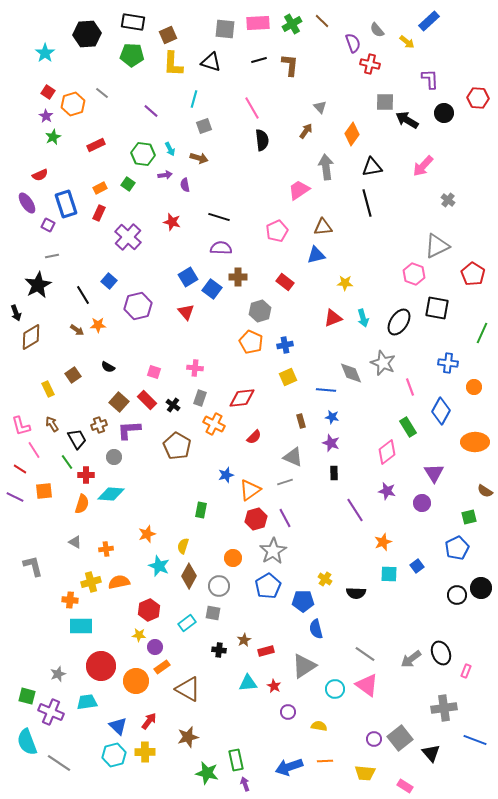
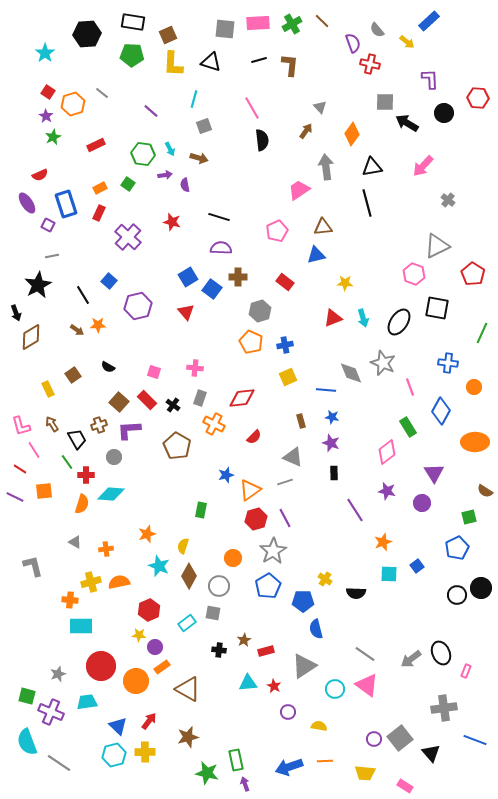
black arrow at (407, 120): moved 3 px down
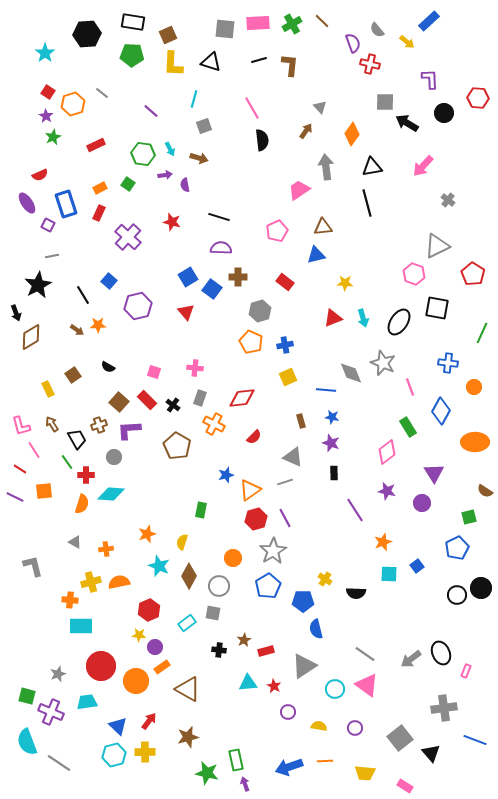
yellow semicircle at (183, 546): moved 1 px left, 4 px up
purple circle at (374, 739): moved 19 px left, 11 px up
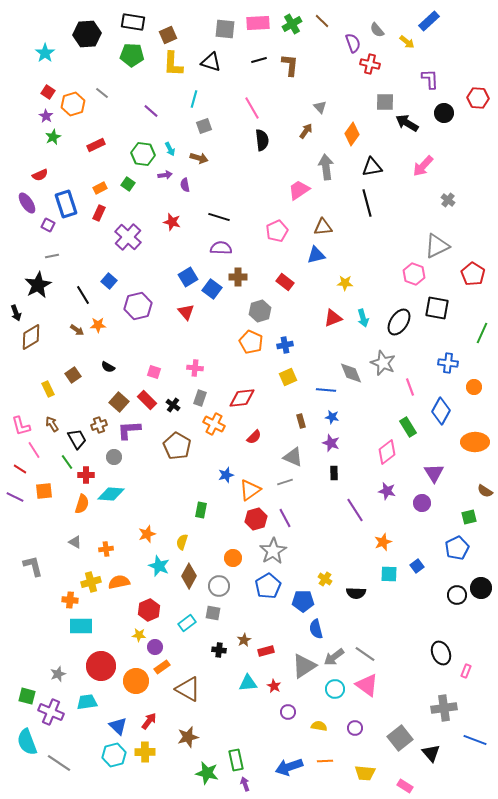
gray arrow at (411, 659): moved 77 px left, 2 px up
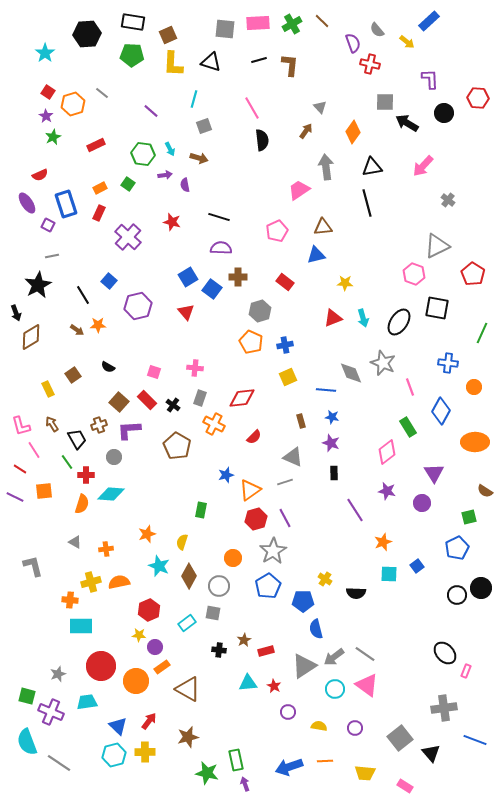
orange diamond at (352, 134): moved 1 px right, 2 px up
black ellipse at (441, 653): moved 4 px right; rotated 20 degrees counterclockwise
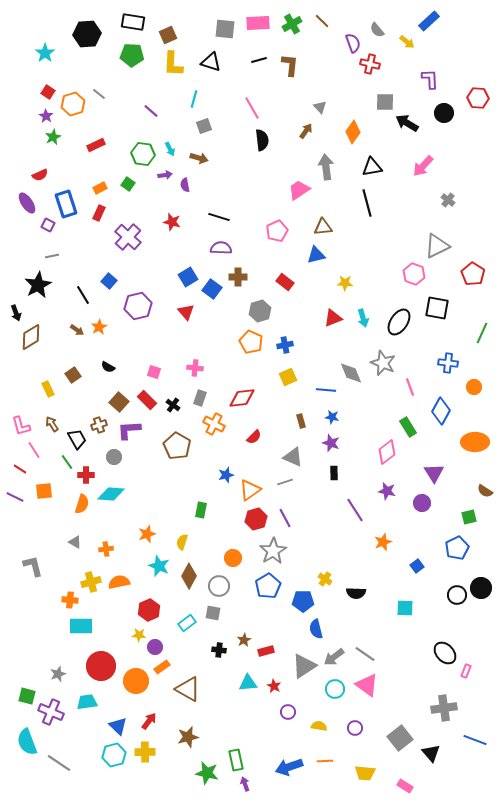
gray line at (102, 93): moved 3 px left, 1 px down
orange star at (98, 325): moved 1 px right, 2 px down; rotated 28 degrees counterclockwise
cyan square at (389, 574): moved 16 px right, 34 px down
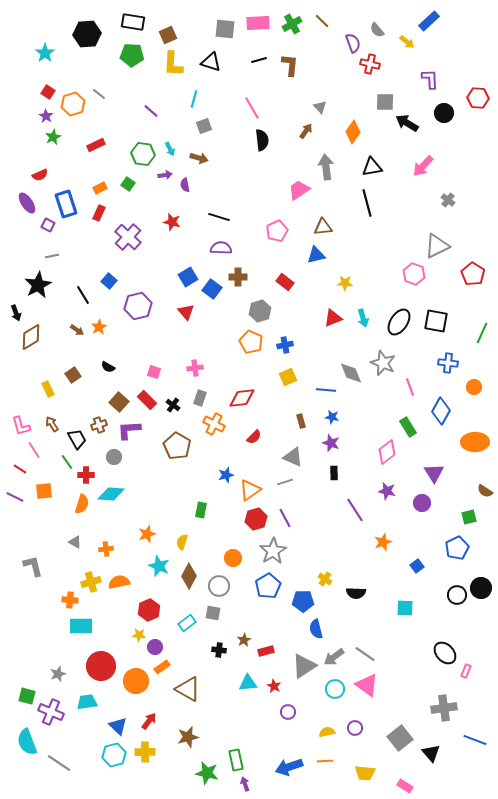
black square at (437, 308): moved 1 px left, 13 px down
pink cross at (195, 368): rotated 14 degrees counterclockwise
yellow semicircle at (319, 726): moved 8 px right, 6 px down; rotated 21 degrees counterclockwise
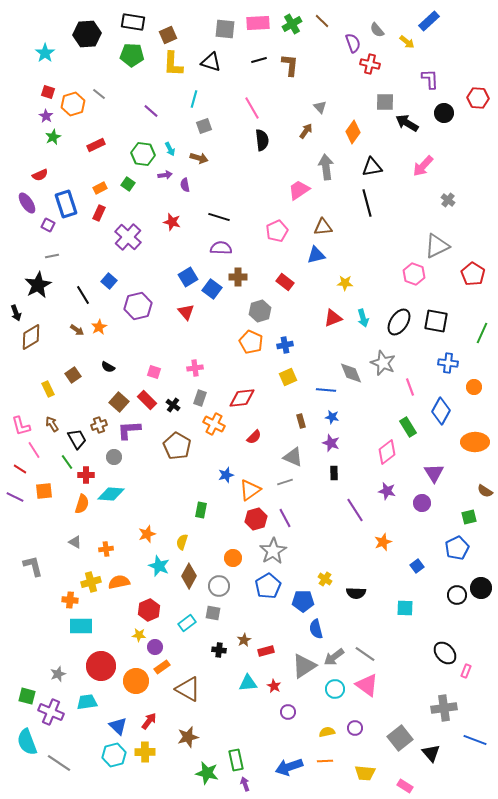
red square at (48, 92): rotated 16 degrees counterclockwise
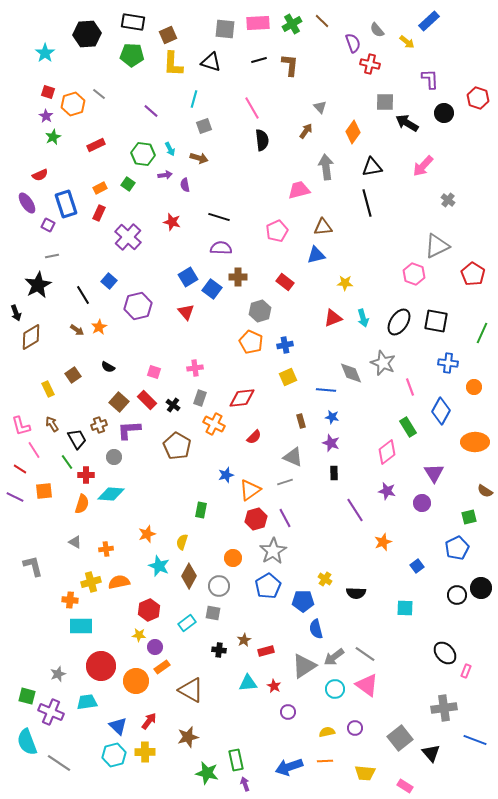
red hexagon at (478, 98): rotated 15 degrees clockwise
pink trapezoid at (299, 190): rotated 20 degrees clockwise
brown triangle at (188, 689): moved 3 px right, 1 px down
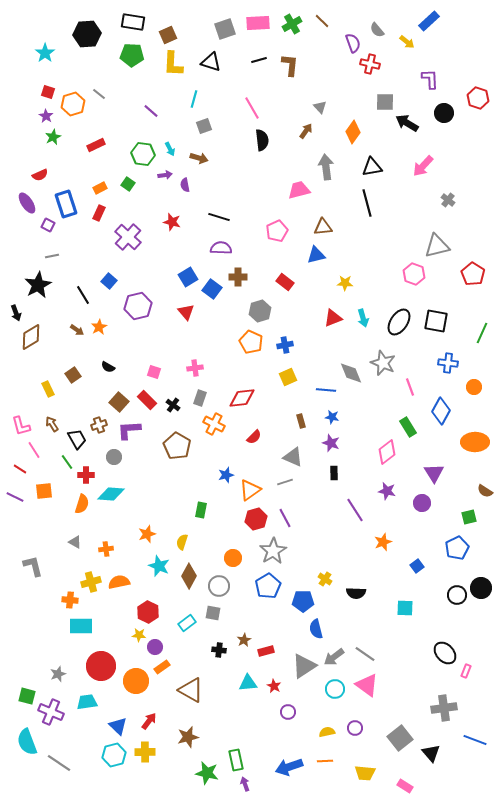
gray square at (225, 29): rotated 25 degrees counterclockwise
gray triangle at (437, 246): rotated 12 degrees clockwise
red hexagon at (149, 610): moved 1 px left, 2 px down; rotated 10 degrees counterclockwise
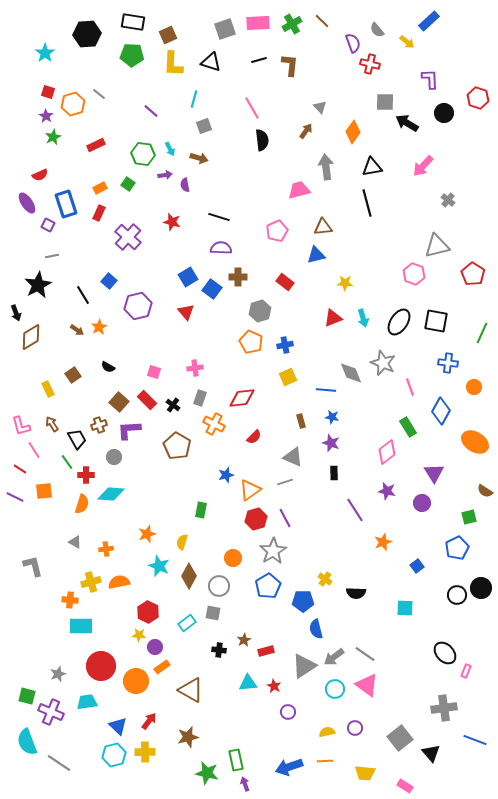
orange ellipse at (475, 442): rotated 32 degrees clockwise
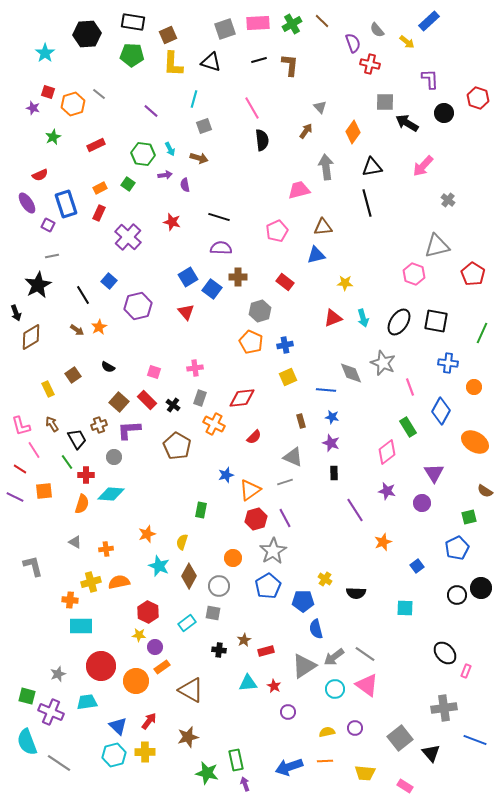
purple star at (46, 116): moved 13 px left, 8 px up; rotated 16 degrees counterclockwise
